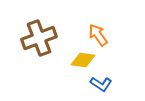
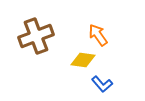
brown cross: moved 3 px left, 2 px up
blue L-shape: moved 1 px right; rotated 15 degrees clockwise
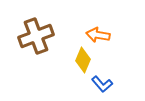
orange arrow: rotated 45 degrees counterclockwise
yellow diamond: rotated 75 degrees counterclockwise
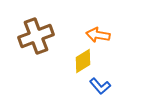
yellow diamond: moved 1 px down; rotated 35 degrees clockwise
blue L-shape: moved 2 px left, 2 px down
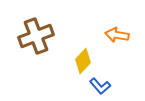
orange arrow: moved 19 px right
yellow diamond: rotated 15 degrees counterclockwise
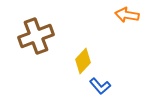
orange arrow: moved 10 px right, 20 px up
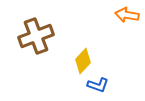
blue L-shape: moved 2 px left, 1 px up; rotated 30 degrees counterclockwise
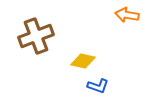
yellow diamond: rotated 60 degrees clockwise
blue L-shape: moved 1 px down
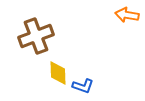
yellow diamond: moved 25 px left, 12 px down; rotated 75 degrees clockwise
blue L-shape: moved 15 px left
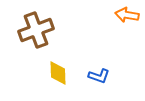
brown cross: moved 6 px up
blue L-shape: moved 16 px right, 10 px up
